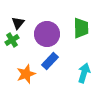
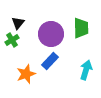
purple circle: moved 4 px right
cyan arrow: moved 2 px right, 3 px up
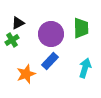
black triangle: rotated 24 degrees clockwise
cyan arrow: moved 1 px left, 2 px up
